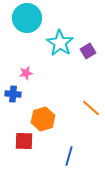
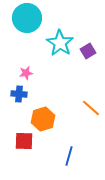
blue cross: moved 6 px right
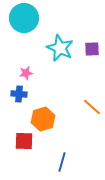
cyan circle: moved 3 px left
cyan star: moved 5 px down; rotated 8 degrees counterclockwise
purple square: moved 4 px right, 2 px up; rotated 28 degrees clockwise
orange line: moved 1 px right, 1 px up
blue line: moved 7 px left, 6 px down
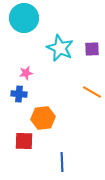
orange line: moved 15 px up; rotated 12 degrees counterclockwise
orange hexagon: moved 1 px up; rotated 10 degrees clockwise
blue line: rotated 18 degrees counterclockwise
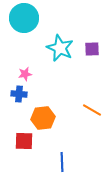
pink star: moved 1 px left, 1 px down
orange line: moved 18 px down
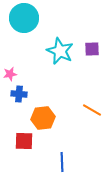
cyan star: moved 3 px down
pink star: moved 15 px left
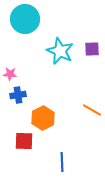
cyan circle: moved 1 px right, 1 px down
pink star: rotated 16 degrees clockwise
blue cross: moved 1 px left, 1 px down; rotated 14 degrees counterclockwise
orange hexagon: rotated 20 degrees counterclockwise
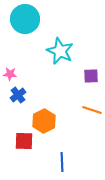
purple square: moved 1 px left, 27 px down
blue cross: rotated 28 degrees counterclockwise
orange line: rotated 12 degrees counterclockwise
orange hexagon: moved 1 px right, 3 px down
